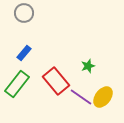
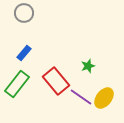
yellow ellipse: moved 1 px right, 1 px down
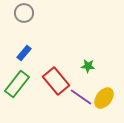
green star: rotated 24 degrees clockwise
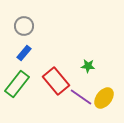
gray circle: moved 13 px down
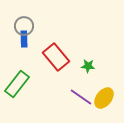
blue rectangle: moved 14 px up; rotated 42 degrees counterclockwise
red rectangle: moved 24 px up
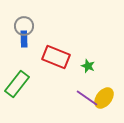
red rectangle: rotated 28 degrees counterclockwise
green star: rotated 16 degrees clockwise
purple line: moved 6 px right, 1 px down
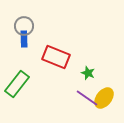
green star: moved 7 px down
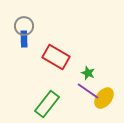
red rectangle: rotated 8 degrees clockwise
green rectangle: moved 30 px right, 20 px down
purple line: moved 1 px right, 7 px up
